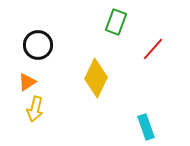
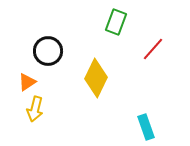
black circle: moved 10 px right, 6 px down
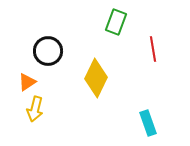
red line: rotated 50 degrees counterclockwise
cyan rectangle: moved 2 px right, 4 px up
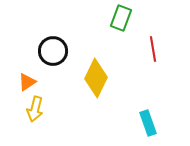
green rectangle: moved 5 px right, 4 px up
black circle: moved 5 px right
